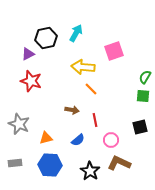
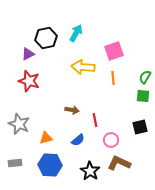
red star: moved 2 px left
orange line: moved 22 px right, 11 px up; rotated 40 degrees clockwise
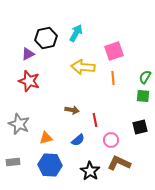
gray rectangle: moved 2 px left, 1 px up
